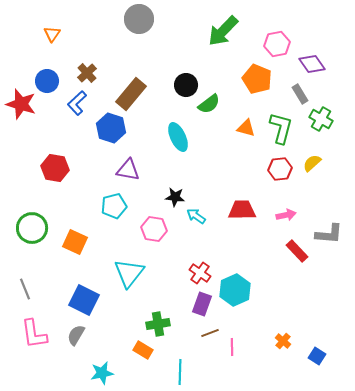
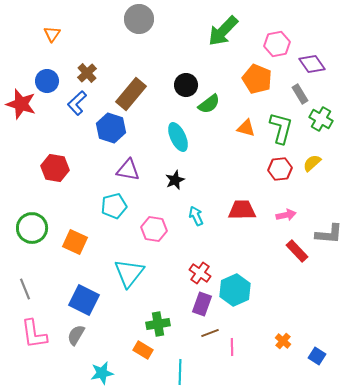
black star at (175, 197): moved 17 px up; rotated 30 degrees counterclockwise
cyan arrow at (196, 216): rotated 30 degrees clockwise
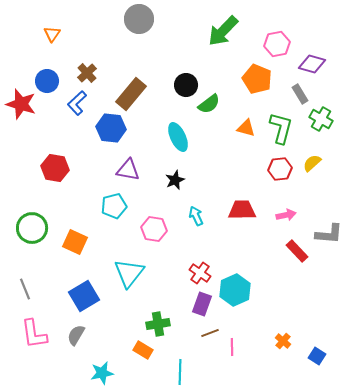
purple diamond at (312, 64): rotated 40 degrees counterclockwise
blue hexagon at (111, 128): rotated 12 degrees counterclockwise
blue square at (84, 300): moved 4 px up; rotated 32 degrees clockwise
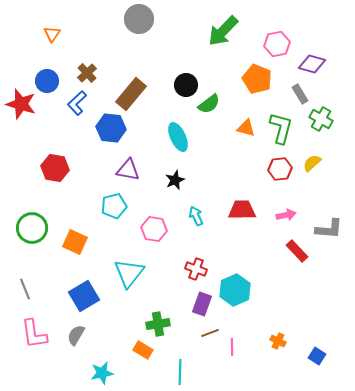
gray L-shape at (329, 234): moved 5 px up
red cross at (200, 273): moved 4 px left, 4 px up; rotated 15 degrees counterclockwise
orange cross at (283, 341): moved 5 px left; rotated 14 degrees counterclockwise
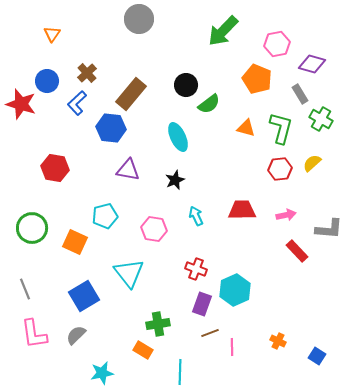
cyan pentagon at (114, 206): moved 9 px left, 10 px down
cyan triangle at (129, 273): rotated 16 degrees counterclockwise
gray semicircle at (76, 335): rotated 15 degrees clockwise
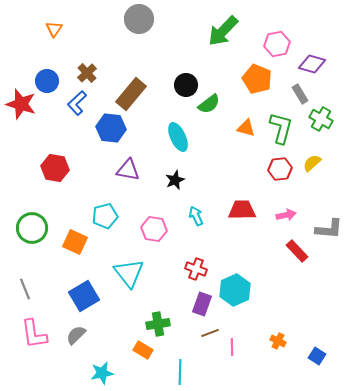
orange triangle at (52, 34): moved 2 px right, 5 px up
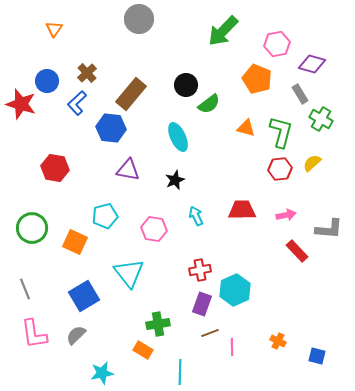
green L-shape at (281, 128): moved 4 px down
red cross at (196, 269): moved 4 px right, 1 px down; rotated 30 degrees counterclockwise
blue square at (317, 356): rotated 18 degrees counterclockwise
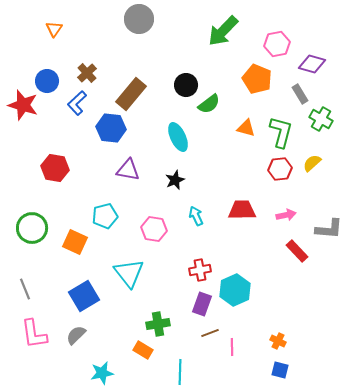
red star at (21, 104): moved 2 px right, 1 px down
blue square at (317, 356): moved 37 px left, 14 px down
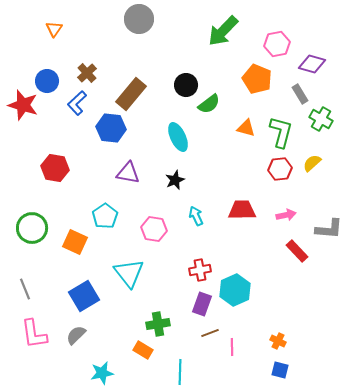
purple triangle at (128, 170): moved 3 px down
cyan pentagon at (105, 216): rotated 20 degrees counterclockwise
